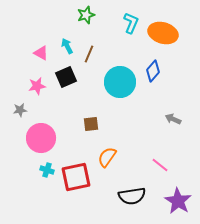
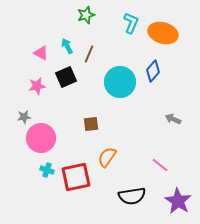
gray star: moved 4 px right, 7 px down
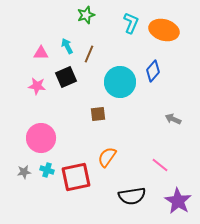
orange ellipse: moved 1 px right, 3 px up
pink triangle: rotated 28 degrees counterclockwise
pink star: rotated 18 degrees clockwise
gray star: moved 55 px down
brown square: moved 7 px right, 10 px up
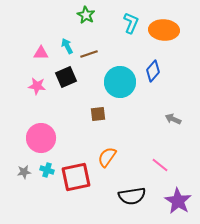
green star: rotated 24 degrees counterclockwise
orange ellipse: rotated 12 degrees counterclockwise
brown line: rotated 48 degrees clockwise
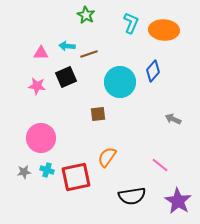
cyan arrow: rotated 56 degrees counterclockwise
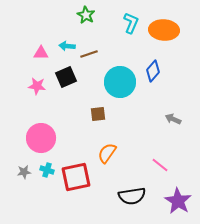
orange semicircle: moved 4 px up
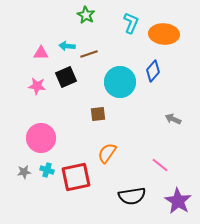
orange ellipse: moved 4 px down
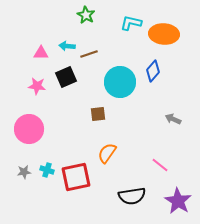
cyan L-shape: rotated 100 degrees counterclockwise
pink circle: moved 12 px left, 9 px up
